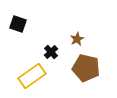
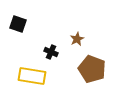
black cross: rotated 24 degrees counterclockwise
brown pentagon: moved 6 px right, 1 px down; rotated 8 degrees clockwise
yellow rectangle: rotated 44 degrees clockwise
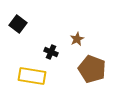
black square: rotated 18 degrees clockwise
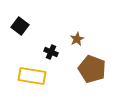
black square: moved 2 px right, 2 px down
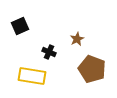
black square: rotated 30 degrees clockwise
black cross: moved 2 px left
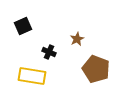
black square: moved 3 px right
brown pentagon: moved 4 px right
